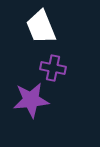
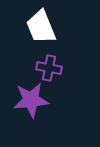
purple cross: moved 4 px left
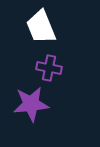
purple star: moved 4 px down
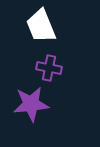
white trapezoid: moved 1 px up
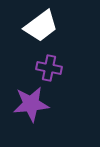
white trapezoid: rotated 105 degrees counterclockwise
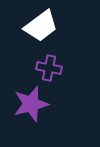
purple star: rotated 9 degrees counterclockwise
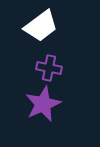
purple star: moved 12 px right; rotated 9 degrees counterclockwise
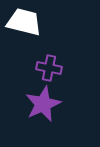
white trapezoid: moved 17 px left, 4 px up; rotated 129 degrees counterclockwise
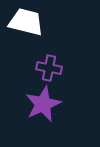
white trapezoid: moved 2 px right
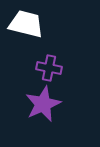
white trapezoid: moved 2 px down
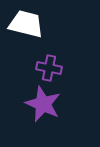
purple star: rotated 24 degrees counterclockwise
